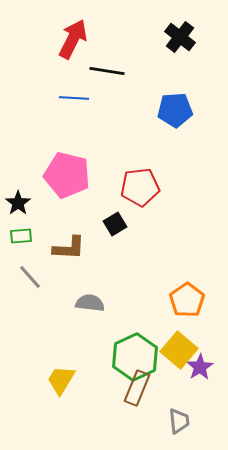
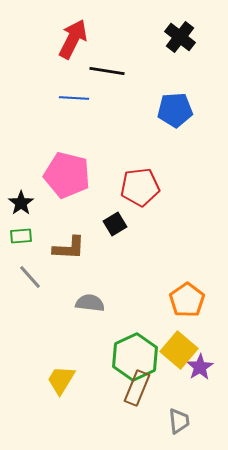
black star: moved 3 px right
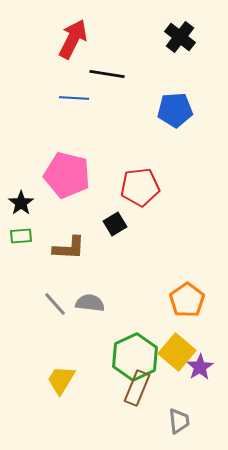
black line: moved 3 px down
gray line: moved 25 px right, 27 px down
yellow square: moved 2 px left, 2 px down
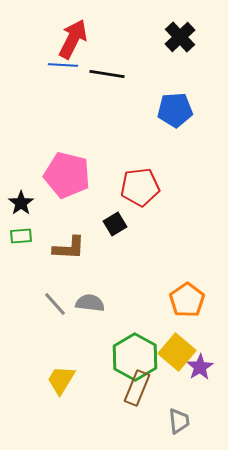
black cross: rotated 8 degrees clockwise
blue line: moved 11 px left, 33 px up
green hexagon: rotated 6 degrees counterclockwise
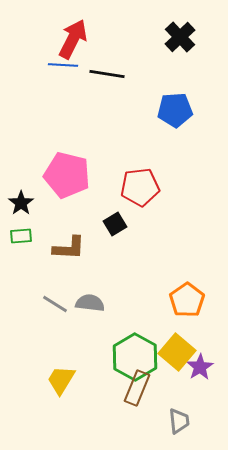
gray line: rotated 16 degrees counterclockwise
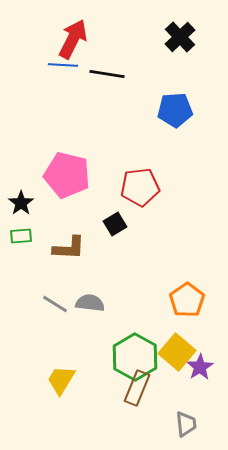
gray trapezoid: moved 7 px right, 3 px down
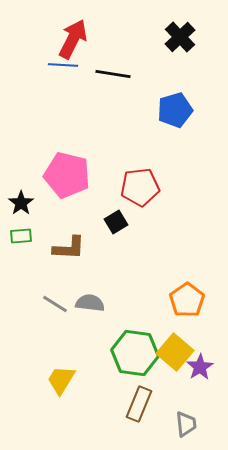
black line: moved 6 px right
blue pentagon: rotated 12 degrees counterclockwise
black square: moved 1 px right, 2 px up
yellow square: moved 2 px left
green hexagon: moved 4 px up; rotated 21 degrees counterclockwise
brown rectangle: moved 2 px right, 16 px down
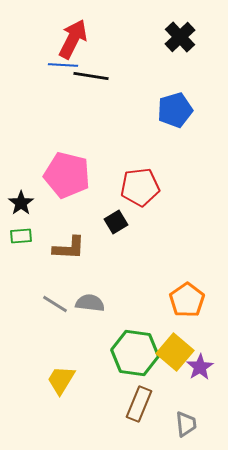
black line: moved 22 px left, 2 px down
